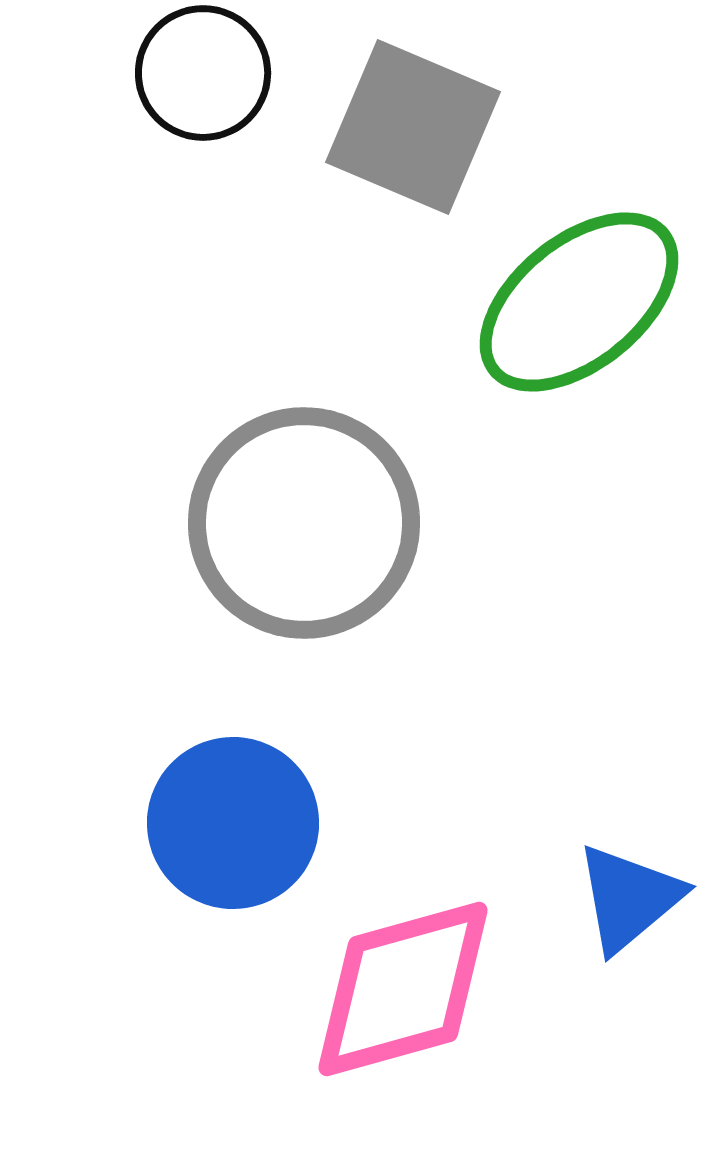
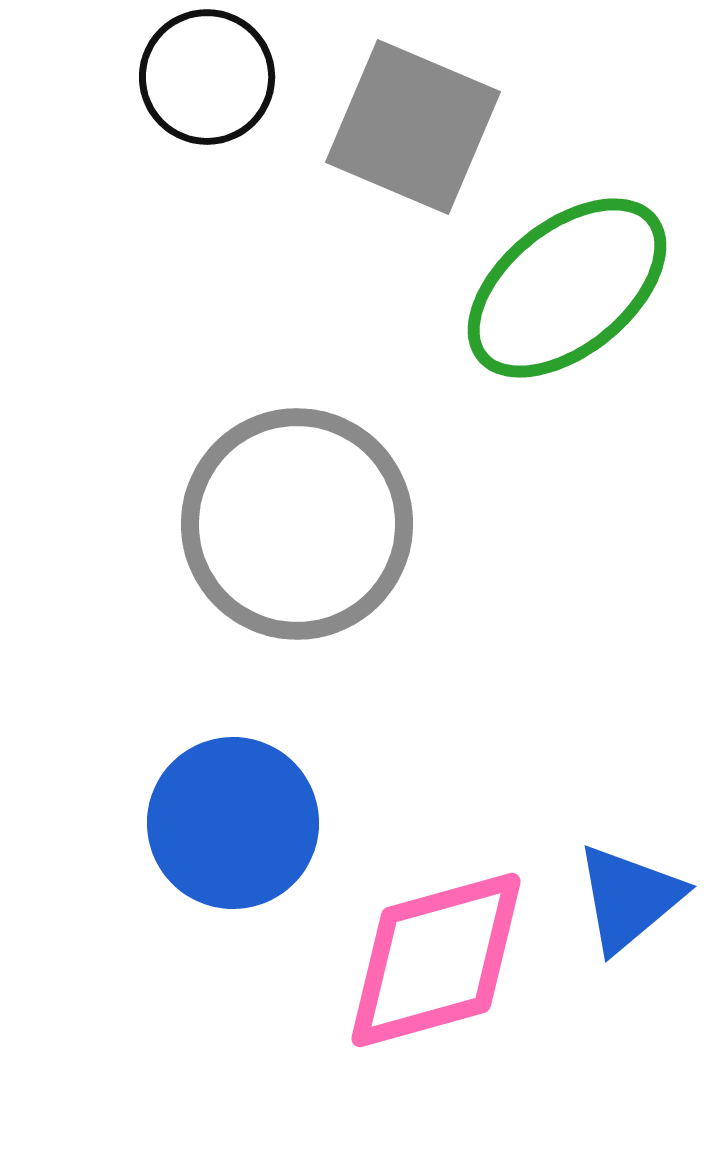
black circle: moved 4 px right, 4 px down
green ellipse: moved 12 px left, 14 px up
gray circle: moved 7 px left, 1 px down
pink diamond: moved 33 px right, 29 px up
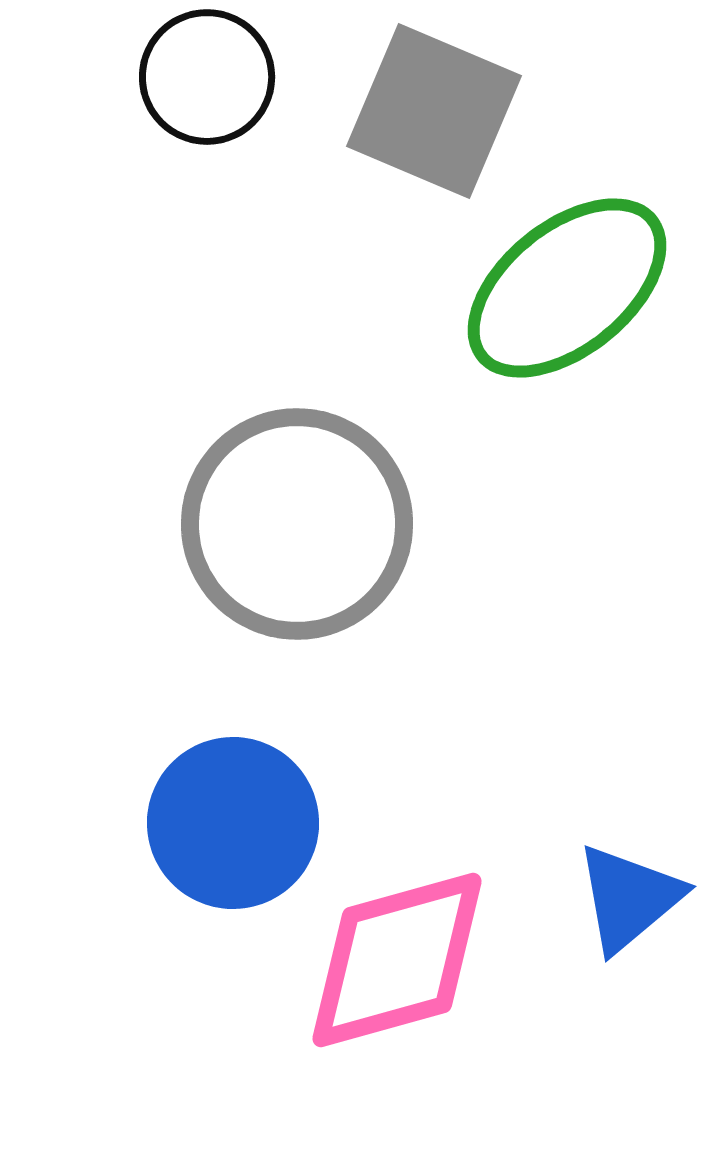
gray square: moved 21 px right, 16 px up
pink diamond: moved 39 px left
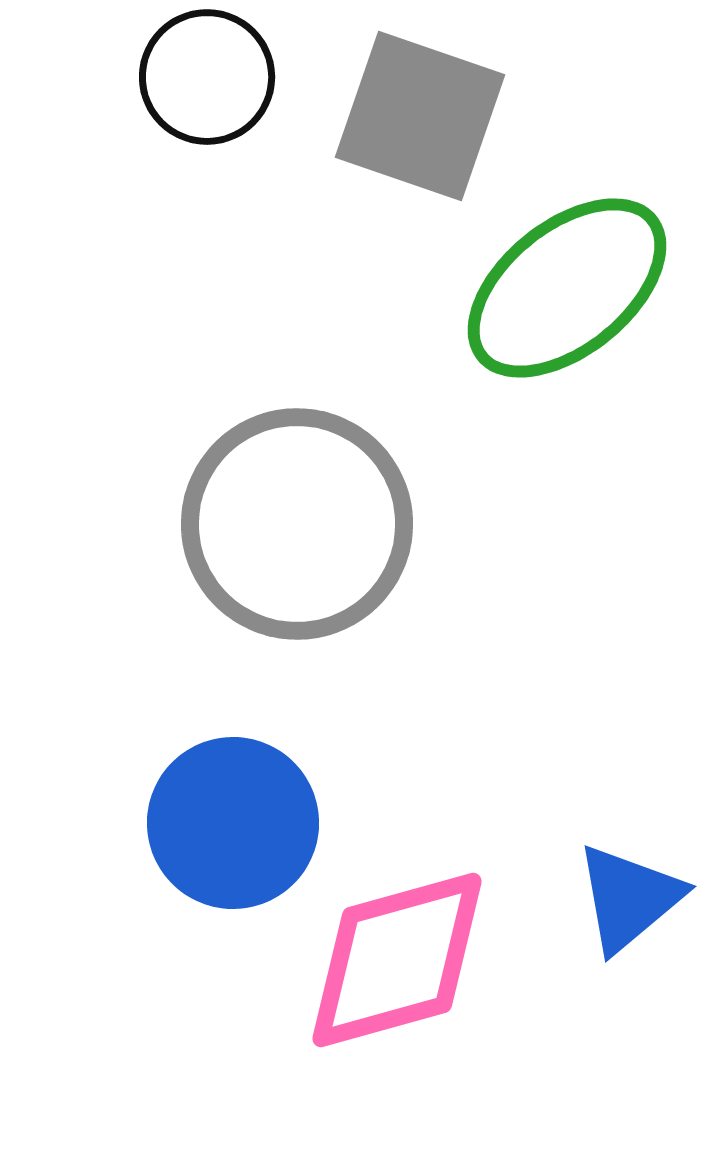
gray square: moved 14 px left, 5 px down; rotated 4 degrees counterclockwise
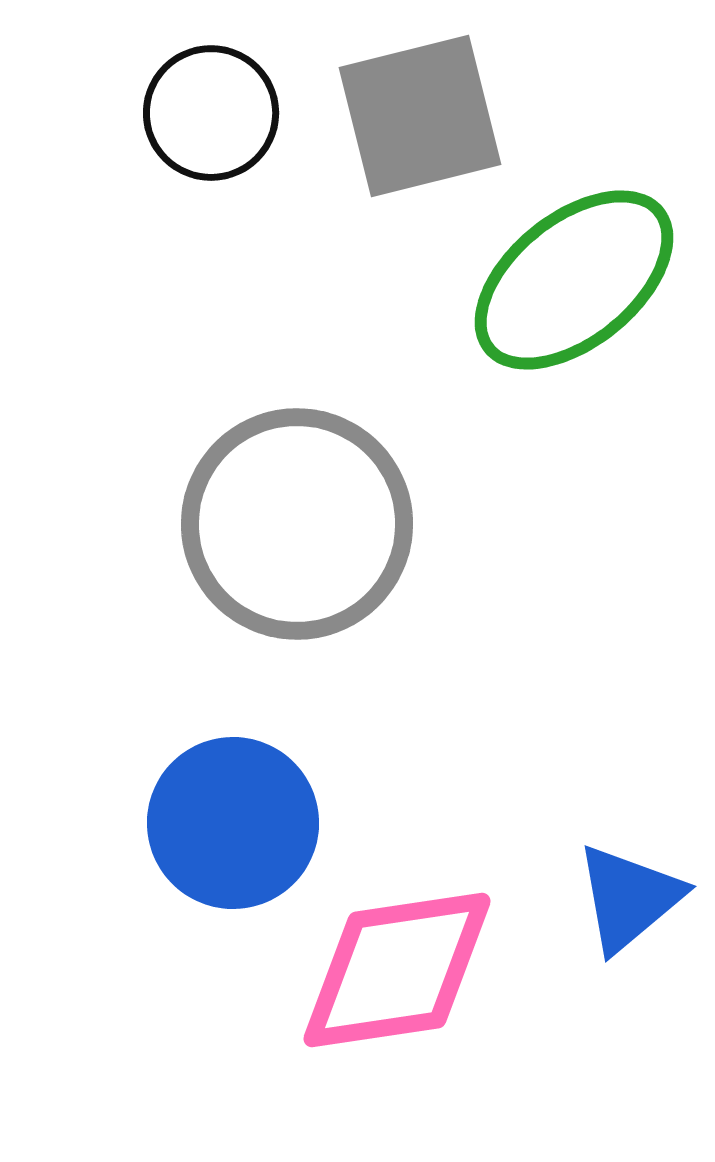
black circle: moved 4 px right, 36 px down
gray square: rotated 33 degrees counterclockwise
green ellipse: moved 7 px right, 8 px up
pink diamond: moved 10 px down; rotated 7 degrees clockwise
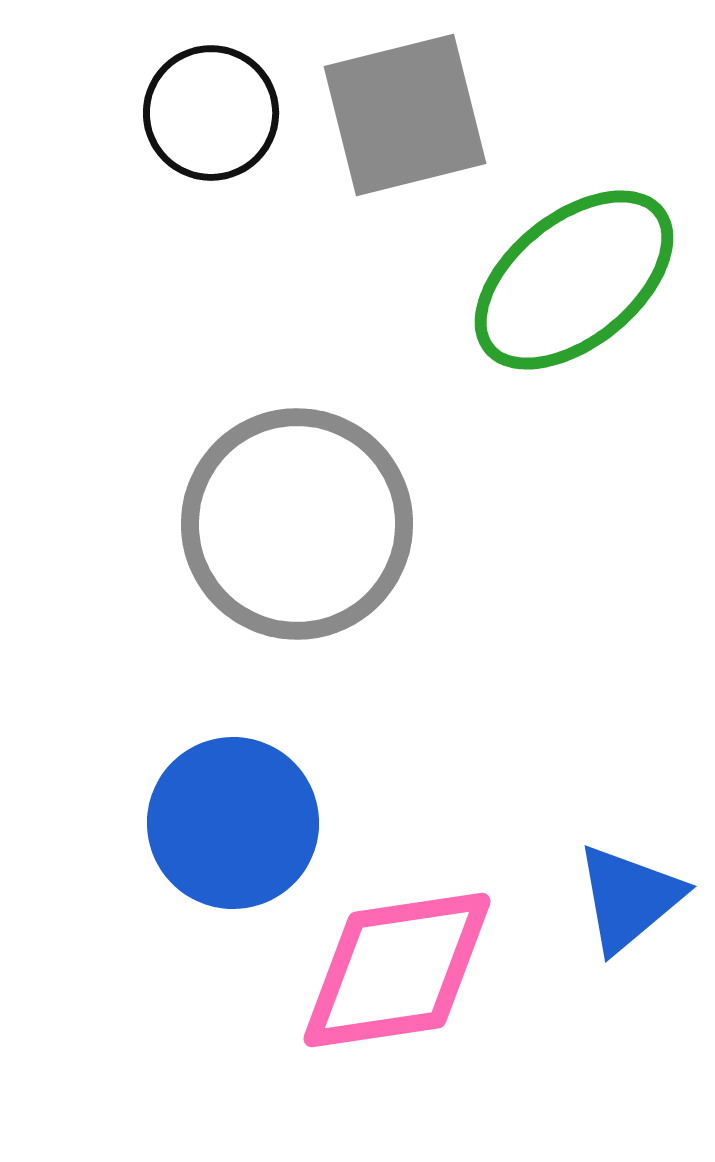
gray square: moved 15 px left, 1 px up
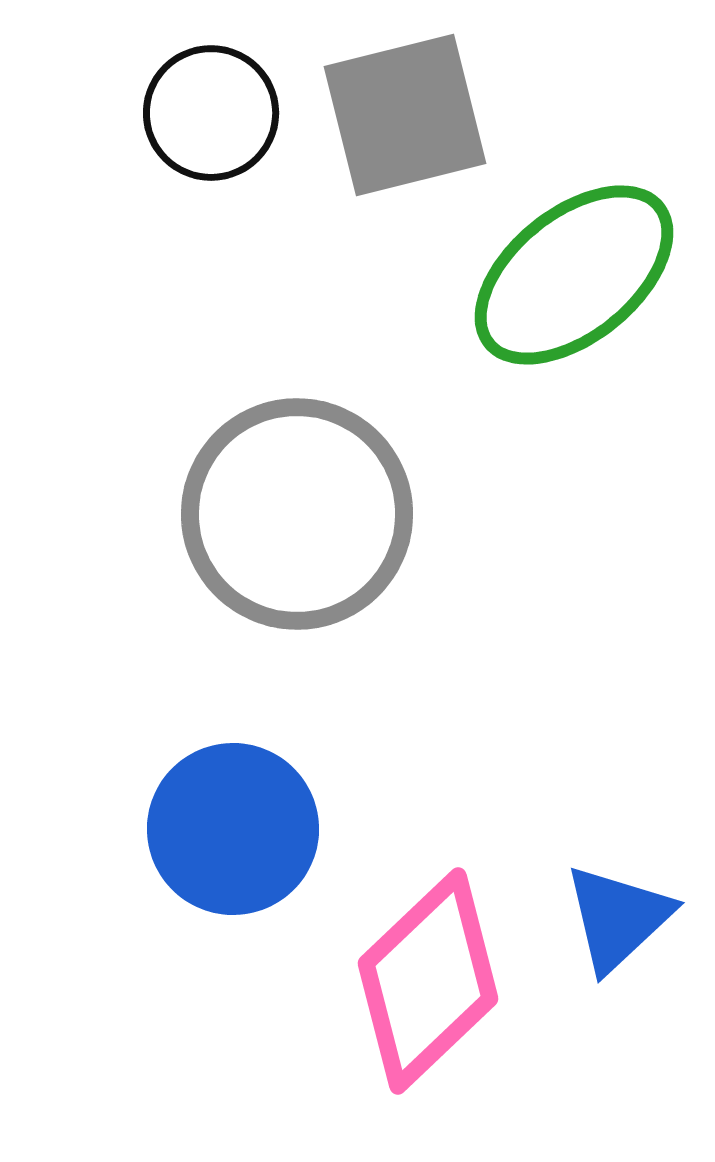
green ellipse: moved 5 px up
gray circle: moved 10 px up
blue circle: moved 6 px down
blue triangle: moved 11 px left, 20 px down; rotated 3 degrees counterclockwise
pink diamond: moved 31 px right, 11 px down; rotated 35 degrees counterclockwise
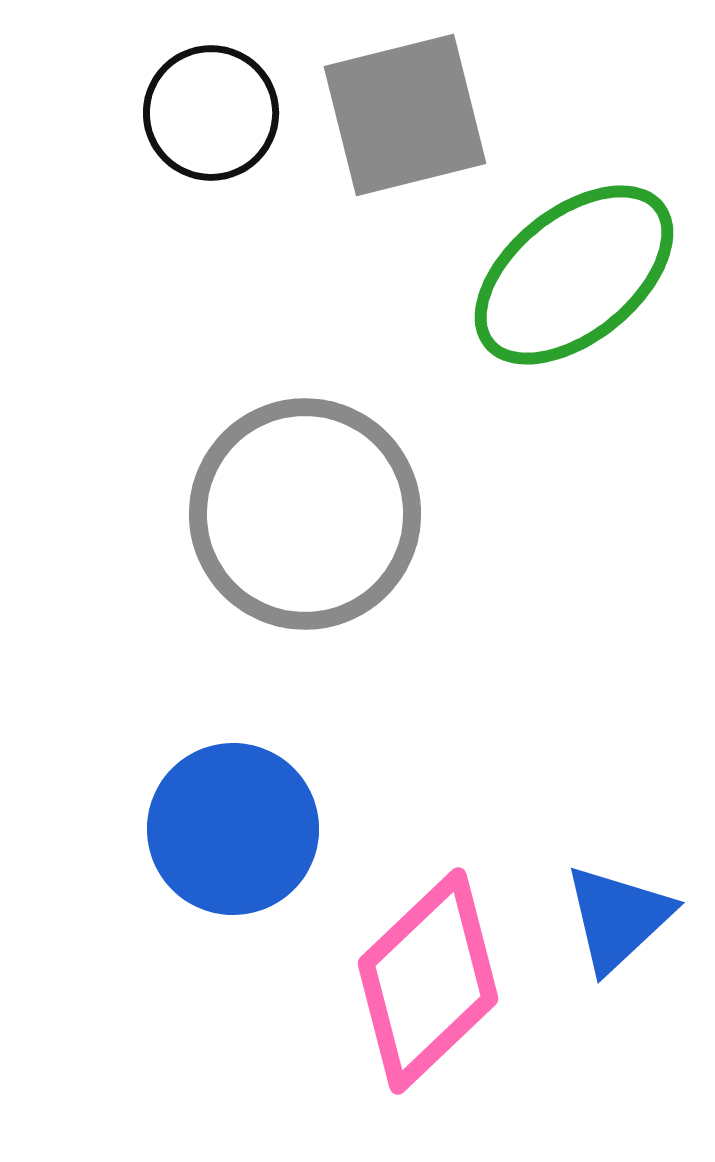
gray circle: moved 8 px right
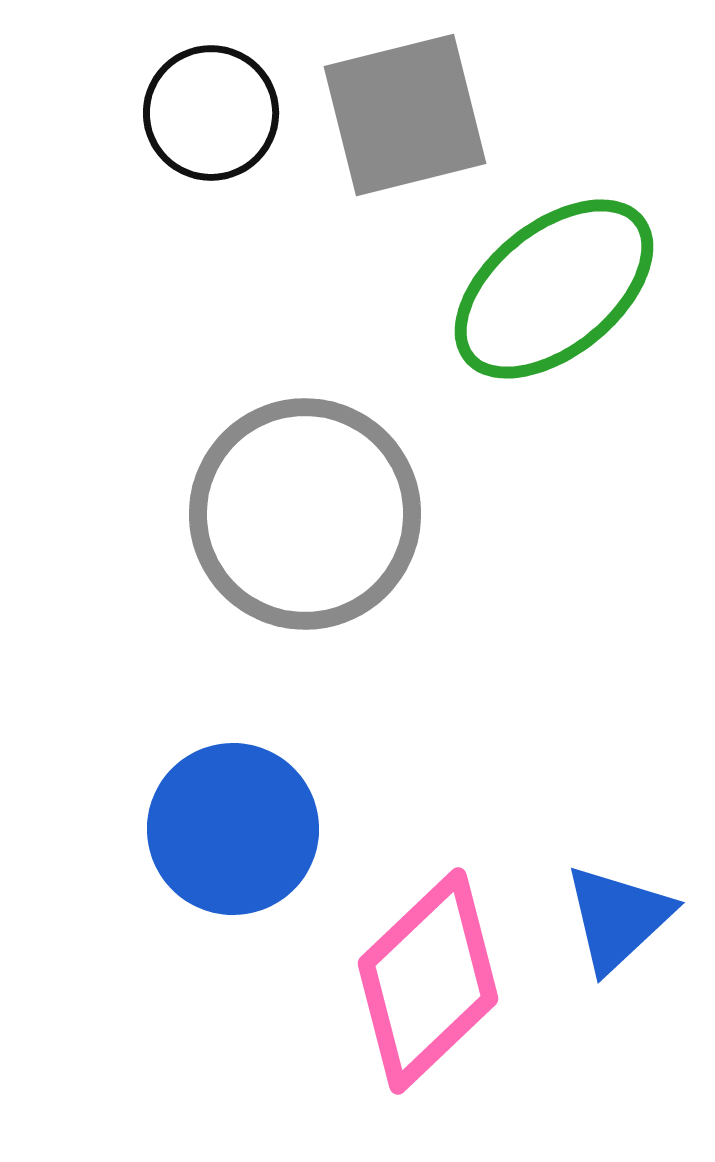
green ellipse: moved 20 px left, 14 px down
